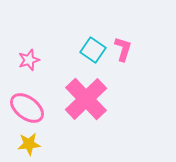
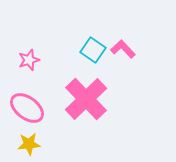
pink L-shape: rotated 60 degrees counterclockwise
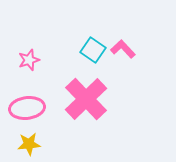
pink ellipse: rotated 44 degrees counterclockwise
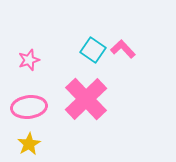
pink ellipse: moved 2 px right, 1 px up
yellow star: rotated 25 degrees counterclockwise
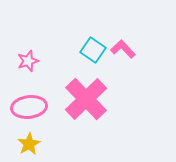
pink star: moved 1 px left, 1 px down
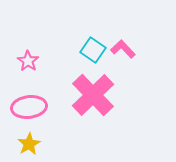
pink star: rotated 20 degrees counterclockwise
pink cross: moved 7 px right, 4 px up
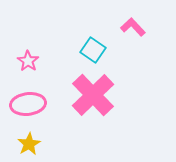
pink L-shape: moved 10 px right, 22 px up
pink ellipse: moved 1 px left, 3 px up
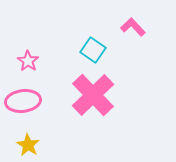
pink ellipse: moved 5 px left, 3 px up
yellow star: moved 1 px left, 1 px down; rotated 10 degrees counterclockwise
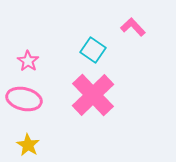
pink ellipse: moved 1 px right, 2 px up; rotated 20 degrees clockwise
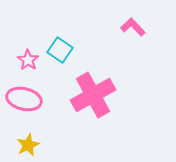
cyan square: moved 33 px left
pink star: moved 1 px up
pink cross: rotated 15 degrees clockwise
yellow star: rotated 15 degrees clockwise
